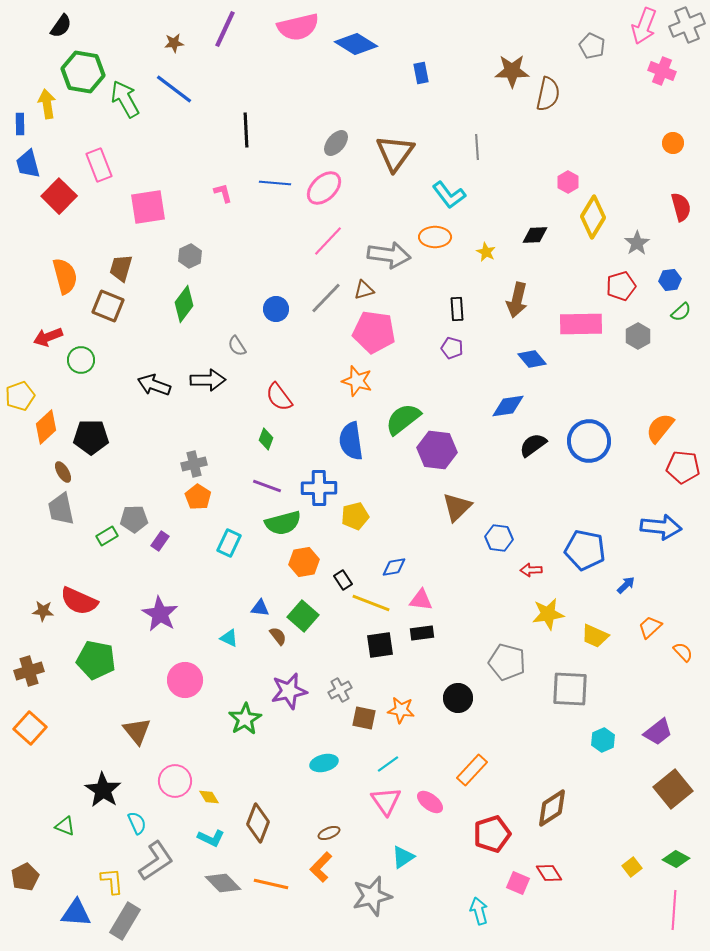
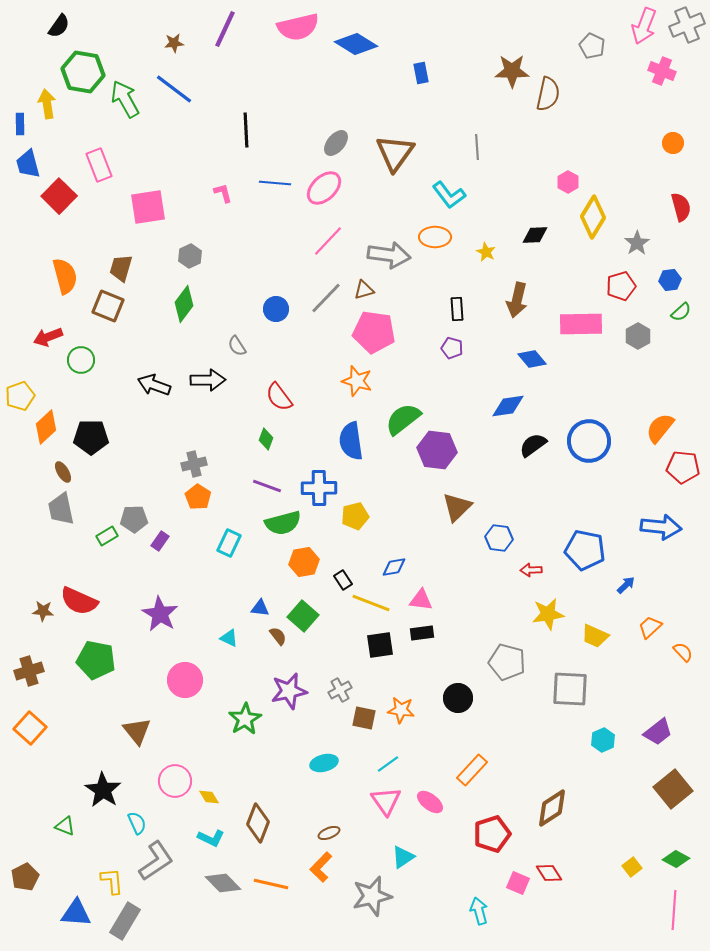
black semicircle at (61, 26): moved 2 px left
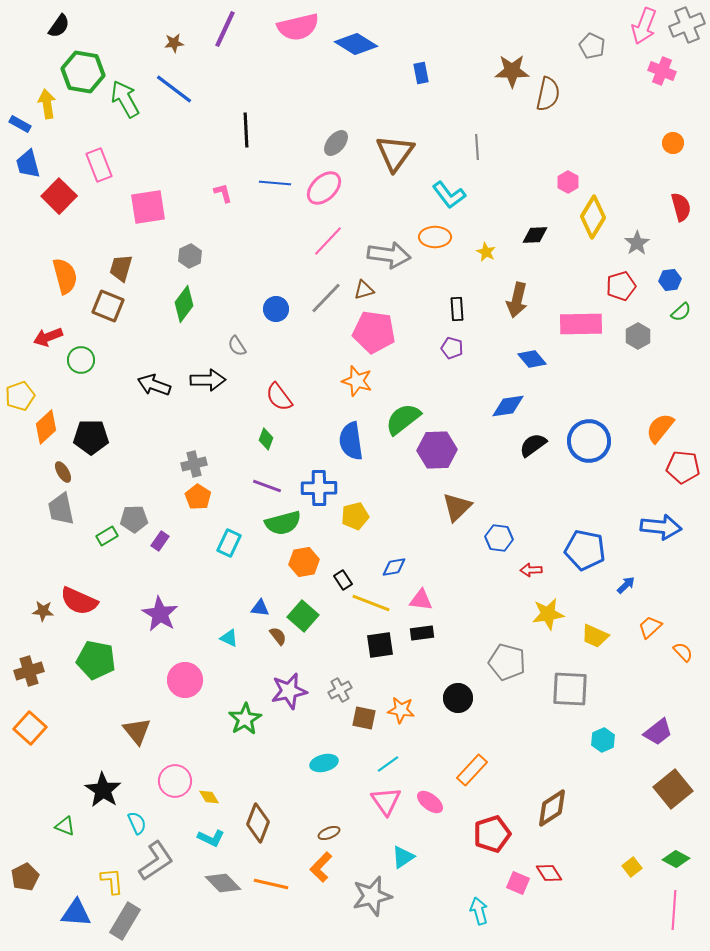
blue rectangle at (20, 124): rotated 60 degrees counterclockwise
purple hexagon at (437, 450): rotated 9 degrees counterclockwise
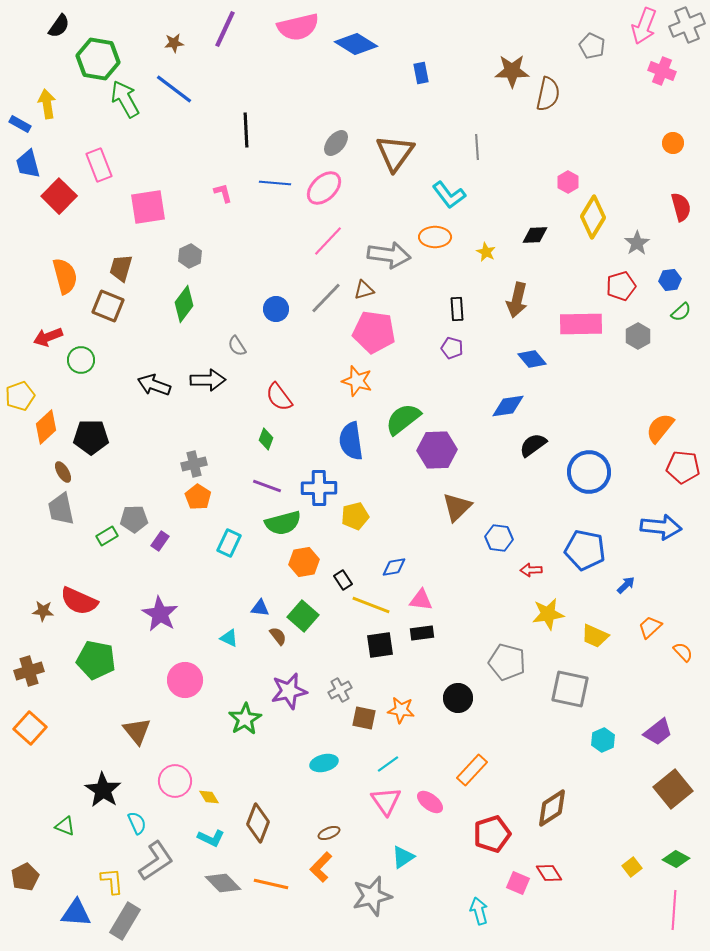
green hexagon at (83, 72): moved 15 px right, 13 px up
blue circle at (589, 441): moved 31 px down
yellow line at (371, 603): moved 2 px down
gray square at (570, 689): rotated 9 degrees clockwise
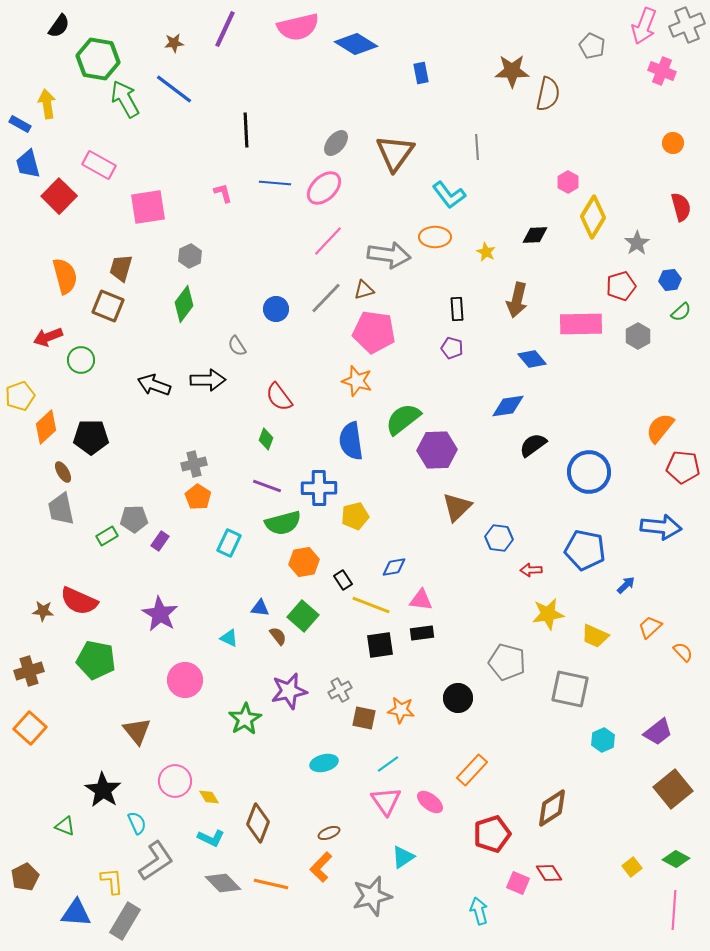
pink rectangle at (99, 165): rotated 40 degrees counterclockwise
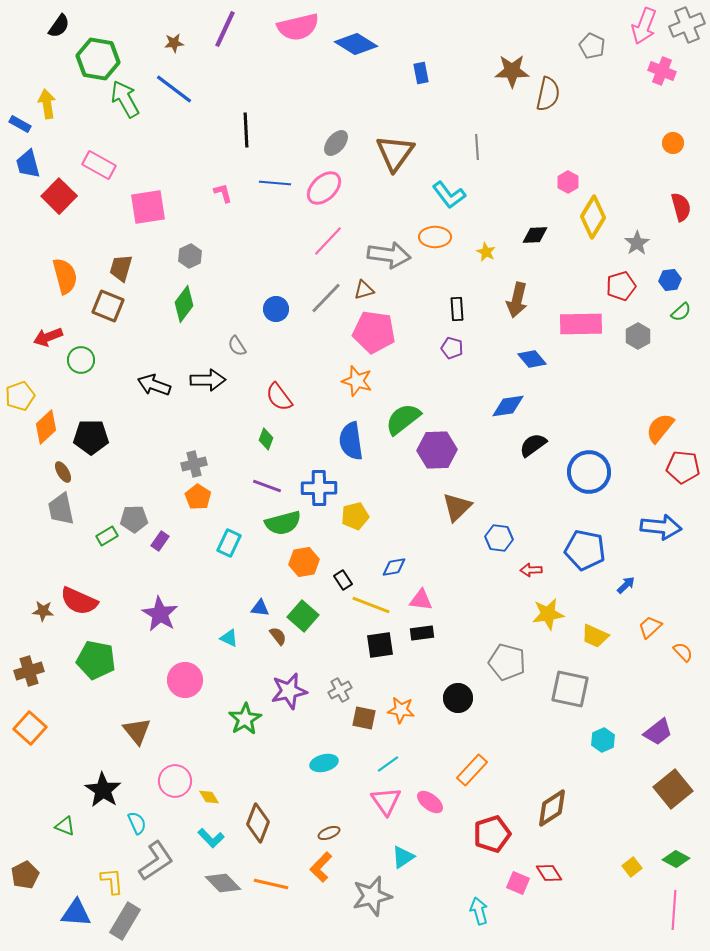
cyan L-shape at (211, 838): rotated 20 degrees clockwise
brown pentagon at (25, 877): moved 2 px up
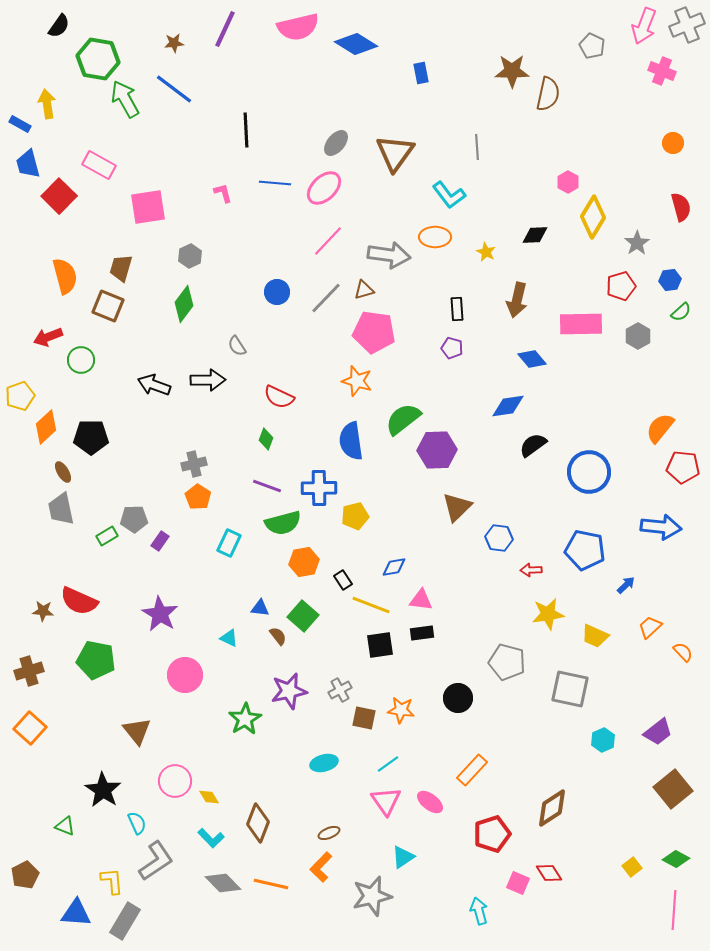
blue circle at (276, 309): moved 1 px right, 17 px up
red semicircle at (279, 397): rotated 28 degrees counterclockwise
pink circle at (185, 680): moved 5 px up
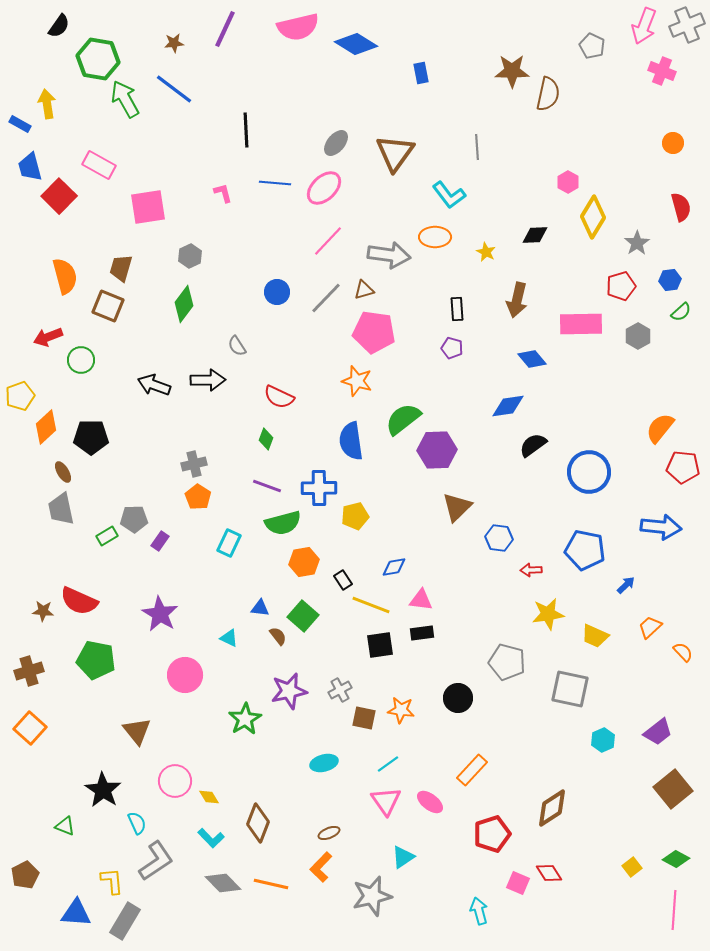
blue trapezoid at (28, 164): moved 2 px right, 3 px down
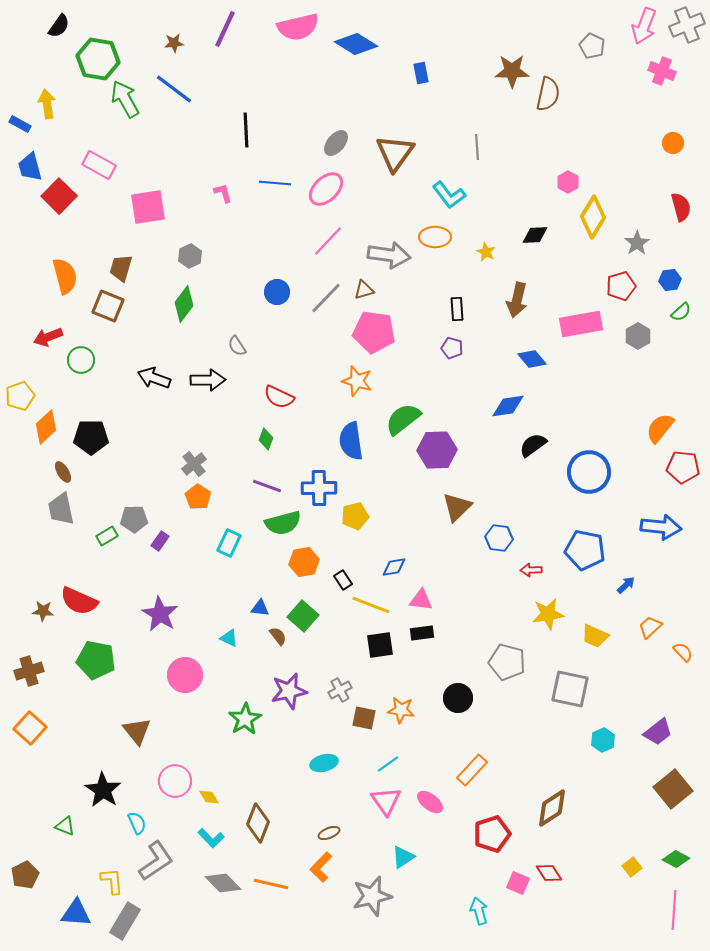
pink ellipse at (324, 188): moved 2 px right, 1 px down
pink rectangle at (581, 324): rotated 9 degrees counterclockwise
black arrow at (154, 385): moved 7 px up
gray cross at (194, 464): rotated 25 degrees counterclockwise
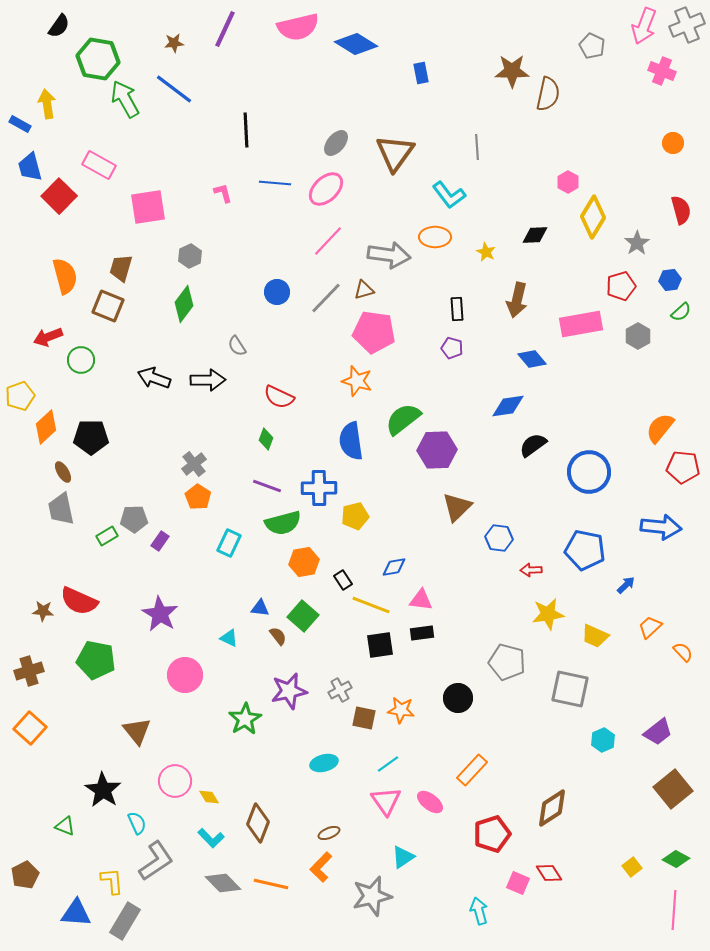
red semicircle at (681, 207): moved 3 px down
